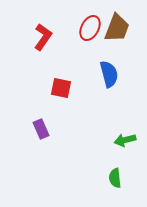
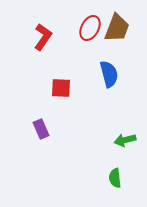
red square: rotated 10 degrees counterclockwise
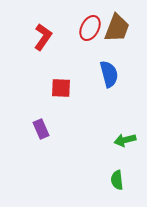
green semicircle: moved 2 px right, 2 px down
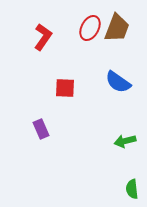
blue semicircle: moved 9 px right, 8 px down; rotated 140 degrees clockwise
red square: moved 4 px right
green arrow: moved 1 px down
green semicircle: moved 15 px right, 9 px down
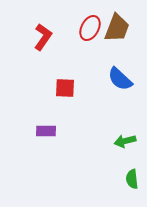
blue semicircle: moved 2 px right, 3 px up; rotated 8 degrees clockwise
purple rectangle: moved 5 px right, 2 px down; rotated 66 degrees counterclockwise
green semicircle: moved 10 px up
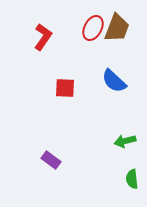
red ellipse: moved 3 px right
blue semicircle: moved 6 px left, 2 px down
purple rectangle: moved 5 px right, 29 px down; rotated 36 degrees clockwise
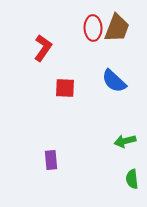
red ellipse: rotated 30 degrees counterclockwise
red L-shape: moved 11 px down
purple rectangle: rotated 48 degrees clockwise
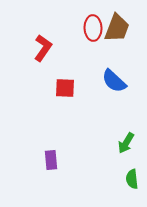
green arrow: moved 1 px right, 2 px down; rotated 45 degrees counterclockwise
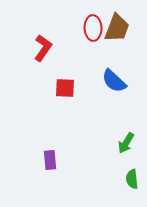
purple rectangle: moved 1 px left
